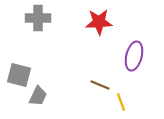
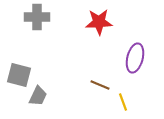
gray cross: moved 1 px left, 1 px up
purple ellipse: moved 1 px right, 2 px down
yellow line: moved 2 px right
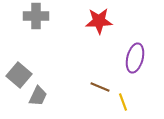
gray cross: moved 1 px left, 1 px up
red star: moved 1 px up
gray square: rotated 25 degrees clockwise
brown line: moved 2 px down
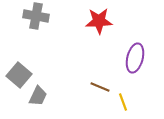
gray cross: rotated 10 degrees clockwise
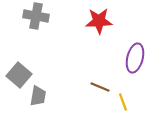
gray trapezoid: rotated 15 degrees counterclockwise
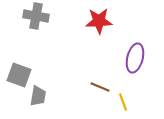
gray square: rotated 20 degrees counterclockwise
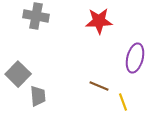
gray square: moved 1 px left, 1 px up; rotated 25 degrees clockwise
brown line: moved 1 px left, 1 px up
gray trapezoid: rotated 15 degrees counterclockwise
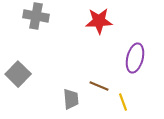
gray trapezoid: moved 33 px right, 3 px down
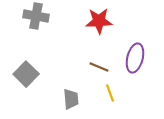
gray square: moved 8 px right
brown line: moved 19 px up
yellow line: moved 13 px left, 9 px up
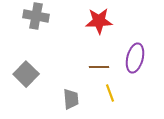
brown line: rotated 24 degrees counterclockwise
